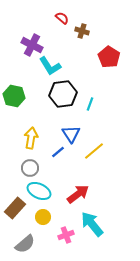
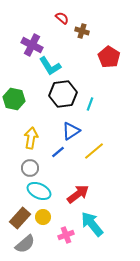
green hexagon: moved 3 px down
blue triangle: moved 3 px up; rotated 30 degrees clockwise
brown rectangle: moved 5 px right, 10 px down
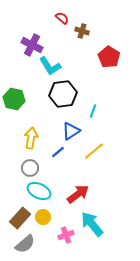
cyan line: moved 3 px right, 7 px down
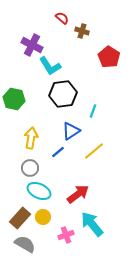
gray semicircle: rotated 110 degrees counterclockwise
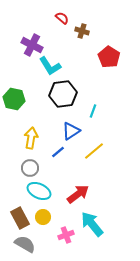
brown rectangle: rotated 70 degrees counterclockwise
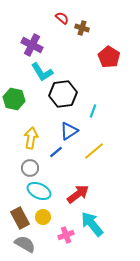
brown cross: moved 3 px up
cyan L-shape: moved 8 px left, 6 px down
blue triangle: moved 2 px left
blue line: moved 2 px left
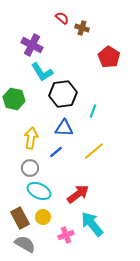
blue triangle: moved 5 px left, 3 px up; rotated 36 degrees clockwise
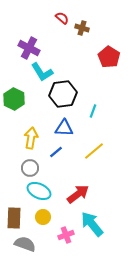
purple cross: moved 3 px left, 3 px down
green hexagon: rotated 15 degrees clockwise
brown rectangle: moved 6 px left; rotated 30 degrees clockwise
gray semicircle: rotated 10 degrees counterclockwise
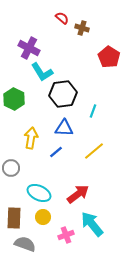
gray circle: moved 19 px left
cyan ellipse: moved 2 px down
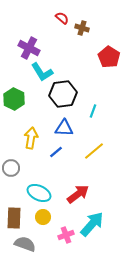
cyan arrow: rotated 80 degrees clockwise
